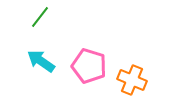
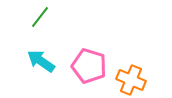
orange cross: moved 1 px left
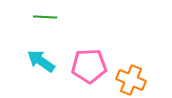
green line: moved 5 px right; rotated 55 degrees clockwise
pink pentagon: rotated 20 degrees counterclockwise
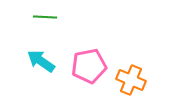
pink pentagon: rotated 8 degrees counterclockwise
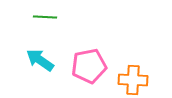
cyan arrow: moved 1 px left, 1 px up
orange cross: moved 2 px right; rotated 20 degrees counterclockwise
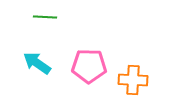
cyan arrow: moved 3 px left, 3 px down
pink pentagon: rotated 12 degrees clockwise
